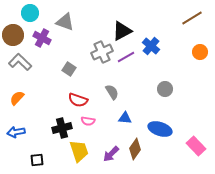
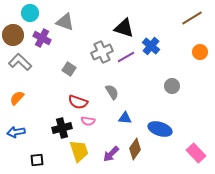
black triangle: moved 2 px right, 3 px up; rotated 45 degrees clockwise
gray circle: moved 7 px right, 3 px up
red semicircle: moved 2 px down
pink rectangle: moved 7 px down
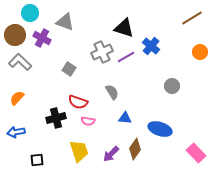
brown circle: moved 2 px right
black cross: moved 6 px left, 10 px up
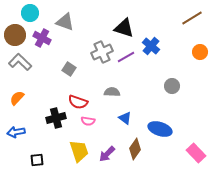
gray semicircle: rotated 56 degrees counterclockwise
blue triangle: rotated 32 degrees clockwise
purple arrow: moved 4 px left
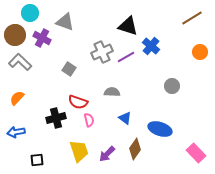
black triangle: moved 4 px right, 2 px up
pink semicircle: moved 1 px right, 1 px up; rotated 112 degrees counterclockwise
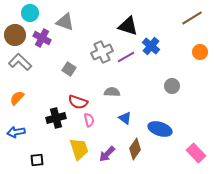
yellow trapezoid: moved 2 px up
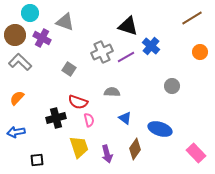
yellow trapezoid: moved 2 px up
purple arrow: rotated 60 degrees counterclockwise
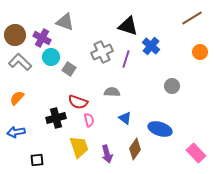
cyan circle: moved 21 px right, 44 px down
purple line: moved 2 px down; rotated 42 degrees counterclockwise
